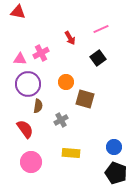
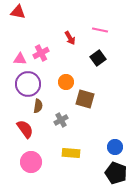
pink line: moved 1 px left, 1 px down; rotated 35 degrees clockwise
blue circle: moved 1 px right
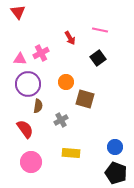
red triangle: rotated 42 degrees clockwise
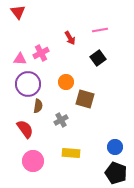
pink line: rotated 21 degrees counterclockwise
pink circle: moved 2 px right, 1 px up
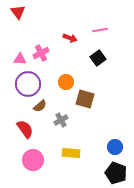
red arrow: rotated 40 degrees counterclockwise
brown semicircle: moved 2 px right; rotated 40 degrees clockwise
pink circle: moved 1 px up
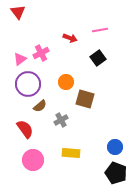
pink triangle: rotated 40 degrees counterclockwise
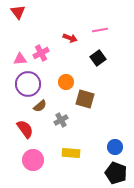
pink triangle: rotated 32 degrees clockwise
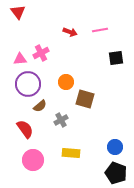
red arrow: moved 6 px up
black square: moved 18 px right; rotated 28 degrees clockwise
